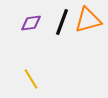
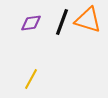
orange triangle: rotated 32 degrees clockwise
yellow line: rotated 60 degrees clockwise
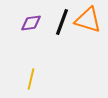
yellow line: rotated 15 degrees counterclockwise
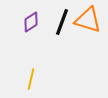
purple diamond: moved 1 px up; rotated 25 degrees counterclockwise
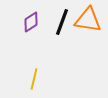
orange triangle: rotated 8 degrees counterclockwise
yellow line: moved 3 px right
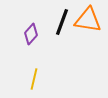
purple diamond: moved 12 px down; rotated 15 degrees counterclockwise
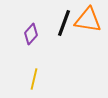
black line: moved 2 px right, 1 px down
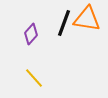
orange triangle: moved 1 px left, 1 px up
yellow line: moved 1 px up; rotated 55 degrees counterclockwise
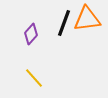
orange triangle: rotated 16 degrees counterclockwise
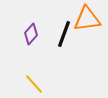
black line: moved 11 px down
yellow line: moved 6 px down
